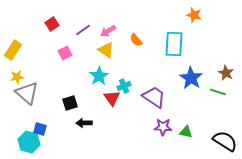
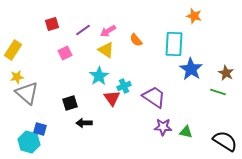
orange star: moved 1 px down
red square: rotated 16 degrees clockwise
blue star: moved 9 px up
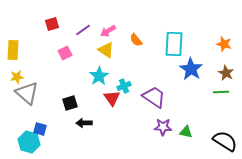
orange star: moved 30 px right, 28 px down
yellow rectangle: rotated 30 degrees counterclockwise
green line: moved 3 px right; rotated 21 degrees counterclockwise
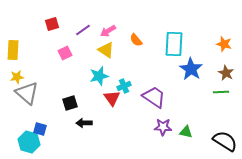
cyan star: rotated 18 degrees clockwise
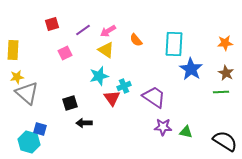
orange star: moved 1 px right, 1 px up; rotated 21 degrees counterclockwise
